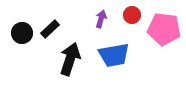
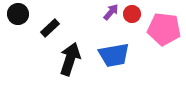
red circle: moved 1 px up
purple arrow: moved 10 px right, 7 px up; rotated 24 degrees clockwise
black rectangle: moved 1 px up
black circle: moved 4 px left, 19 px up
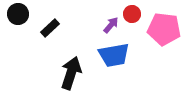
purple arrow: moved 13 px down
black arrow: moved 1 px right, 14 px down
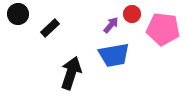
pink pentagon: moved 1 px left
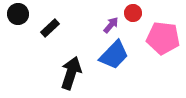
red circle: moved 1 px right, 1 px up
pink pentagon: moved 9 px down
blue trapezoid: rotated 36 degrees counterclockwise
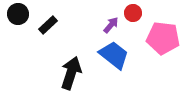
black rectangle: moved 2 px left, 3 px up
blue trapezoid: rotated 96 degrees counterclockwise
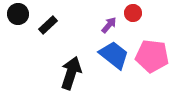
purple arrow: moved 2 px left
pink pentagon: moved 11 px left, 18 px down
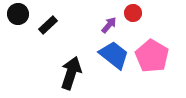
pink pentagon: rotated 24 degrees clockwise
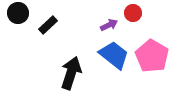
black circle: moved 1 px up
purple arrow: rotated 24 degrees clockwise
